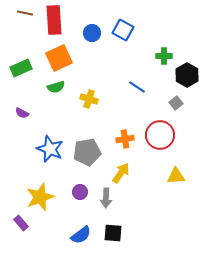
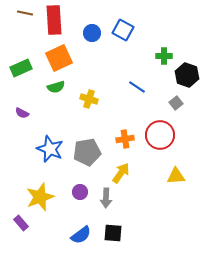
black hexagon: rotated 10 degrees counterclockwise
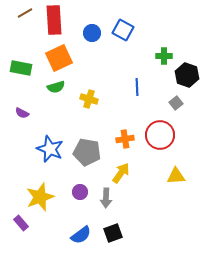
brown line: rotated 42 degrees counterclockwise
green rectangle: rotated 35 degrees clockwise
blue line: rotated 54 degrees clockwise
gray pentagon: rotated 20 degrees clockwise
black square: rotated 24 degrees counterclockwise
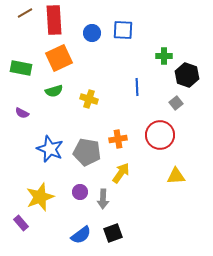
blue square: rotated 25 degrees counterclockwise
green semicircle: moved 2 px left, 4 px down
orange cross: moved 7 px left
gray arrow: moved 3 px left, 1 px down
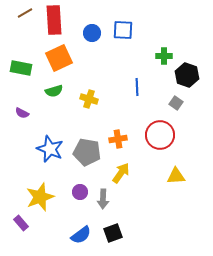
gray square: rotated 16 degrees counterclockwise
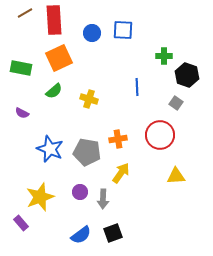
green semicircle: rotated 24 degrees counterclockwise
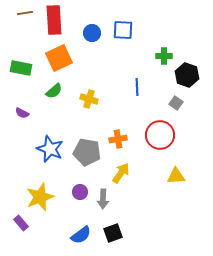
brown line: rotated 21 degrees clockwise
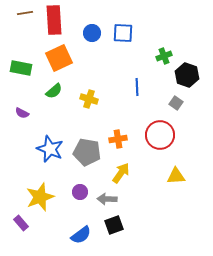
blue square: moved 3 px down
green cross: rotated 21 degrees counterclockwise
gray arrow: moved 4 px right; rotated 90 degrees clockwise
black square: moved 1 px right, 8 px up
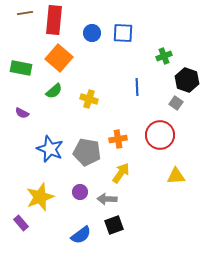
red rectangle: rotated 8 degrees clockwise
orange square: rotated 24 degrees counterclockwise
black hexagon: moved 5 px down
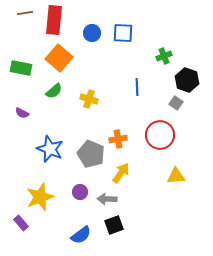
gray pentagon: moved 4 px right, 2 px down; rotated 12 degrees clockwise
